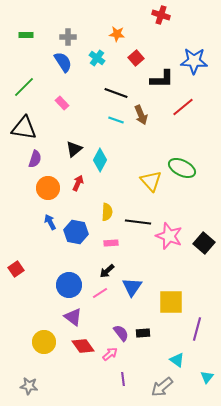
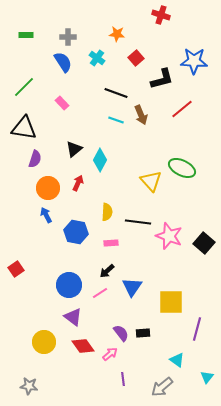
black L-shape at (162, 79): rotated 15 degrees counterclockwise
red line at (183, 107): moved 1 px left, 2 px down
blue arrow at (50, 222): moved 4 px left, 7 px up
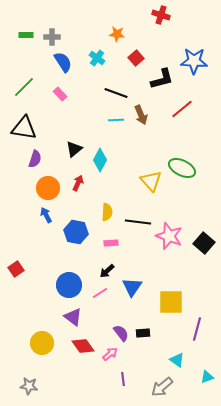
gray cross at (68, 37): moved 16 px left
pink rectangle at (62, 103): moved 2 px left, 9 px up
cyan line at (116, 120): rotated 21 degrees counterclockwise
yellow circle at (44, 342): moved 2 px left, 1 px down
cyan triangle at (207, 377): rotated 32 degrees clockwise
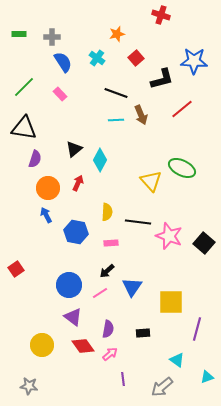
orange star at (117, 34): rotated 21 degrees counterclockwise
green rectangle at (26, 35): moved 7 px left, 1 px up
purple semicircle at (121, 333): moved 13 px left, 4 px up; rotated 48 degrees clockwise
yellow circle at (42, 343): moved 2 px down
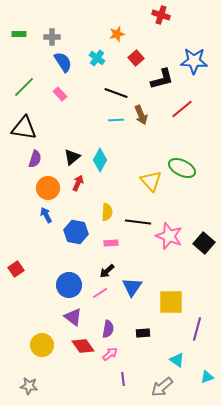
black triangle at (74, 149): moved 2 px left, 8 px down
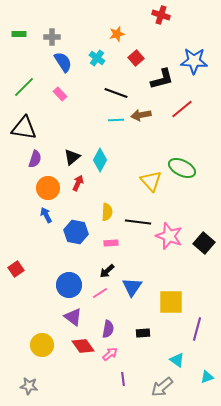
brown arrow at (141, 115): rotated 102 degrees clockwise
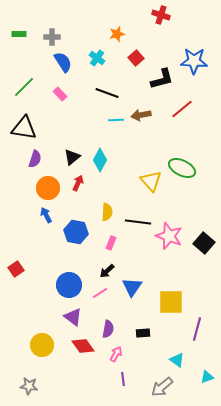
black line at (116, 93): moved 9 px left
pink rectangle at (111, 243): rotated 64 degrees counterclockwise
pink arrow at (110, 354): moved 6 px right; rotated 21 degrees counterclockwise
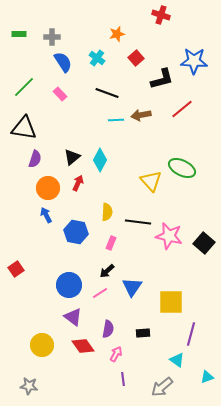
pink star at (169, 236): rotated 8 degrees counterclockwise
purple line at (197, 329): moved 6 px left, 5 px down
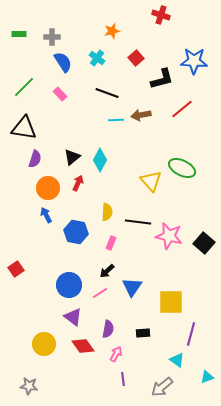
orange star at (117, 34): moved 5 px left, 3 px up
yellow circle at (42, 345): moved 2 px right, 1 px up
